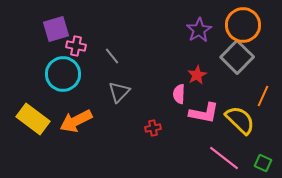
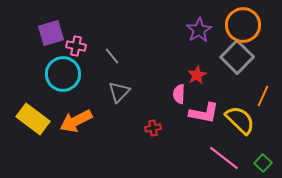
purple square: moved 5 px left, 4 px down
green square: rotated 18 degrees clockwise
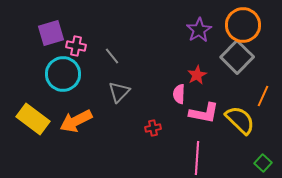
pink line: moved 27 px left; rotated 56 degrees clockwise
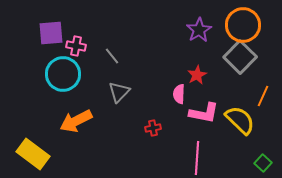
purple square: rotated 12 degrees clockwise
gray square: moved 3 px right
yellow rectangle: moved 35 px down
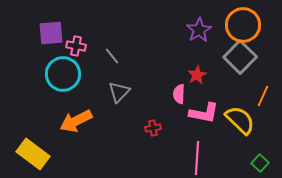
green square: moved 3 px left
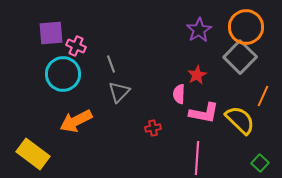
orange circle: moved 3 px right, 2 px down
pink cross: rotated 12 degrees clockwise
gray line: moved 1 px left, 8 px down; rotated 18 degrees clockwise
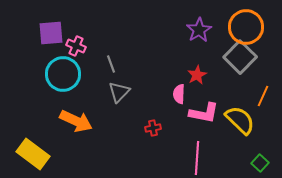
orange arrow: rotated 128 degrees counterclockwise
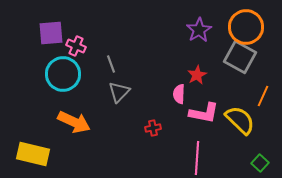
gray square: rotated 16 degrees counterclockwise
orange arrow: moved 2 px left, 1 px down
yellow rectangle: rotated 24 degrees counterclockwise
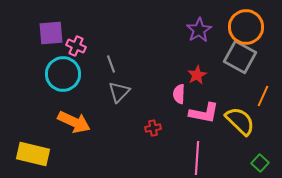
yellow semicircle: moved 1 px down
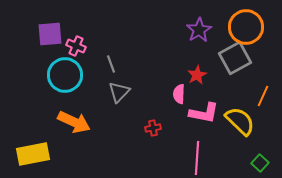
purple square: moved 1 px left, 1 px down
gray square: moved 5 px left, 1 px down; rotated 32 degrees clockwise
cyan circle: moved 2 px right, 1 px down
yellow rectangle: rotated 24 degrees counterclockwise
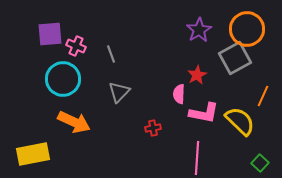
orange circle: moved 1 px right, 2 px down
gray line: moved 10 px up
cyan circle: moved 2 px left, 4 px down
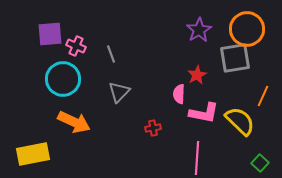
gray square: rotated 20 degrees clockwise
